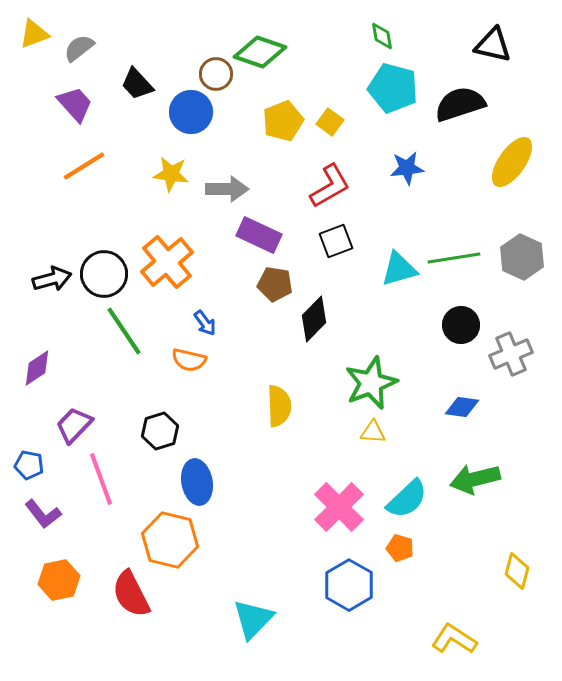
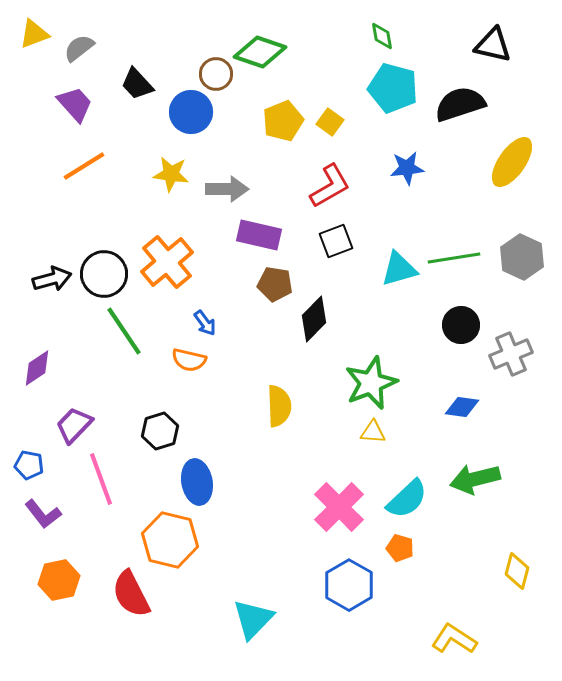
purple rectangle at (259, 235): rotated 12 degrees counterclockwise
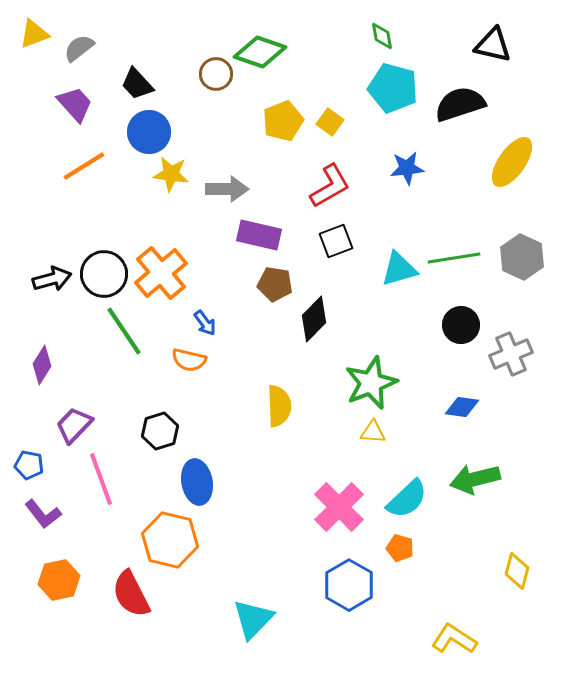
blue circle at (191, 112): moved 42 px left, 20 px down
orange cross at (167, 262): moved 6 px left, 11 px down
purple diamond at (37, 368): moved 5 px right, 3 px up; rotated 24 degrees counterclockwise
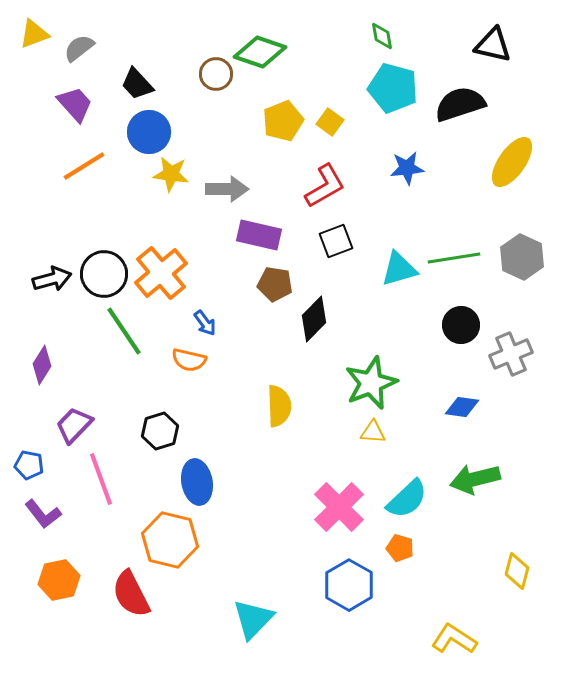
red L-shape at (330, 186): moved 5 px left
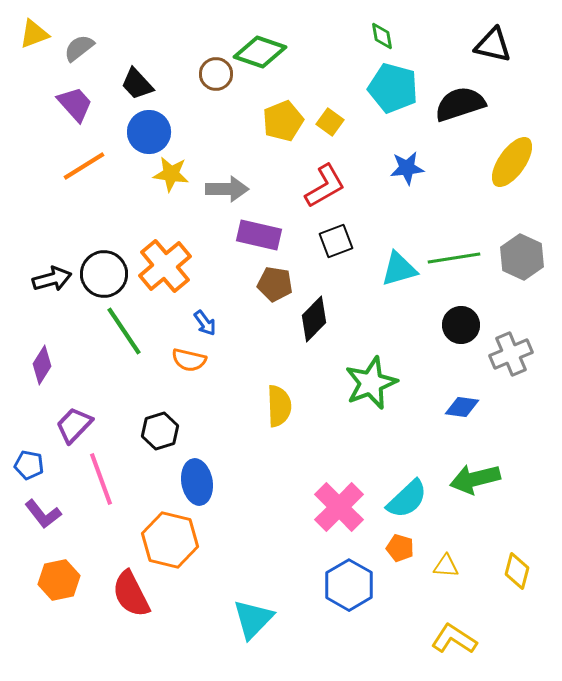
orange cross at (161, 273): moved 4 px right, 7 px up
yellow triangle at (373, 432): moved 73 px right, 134 px down
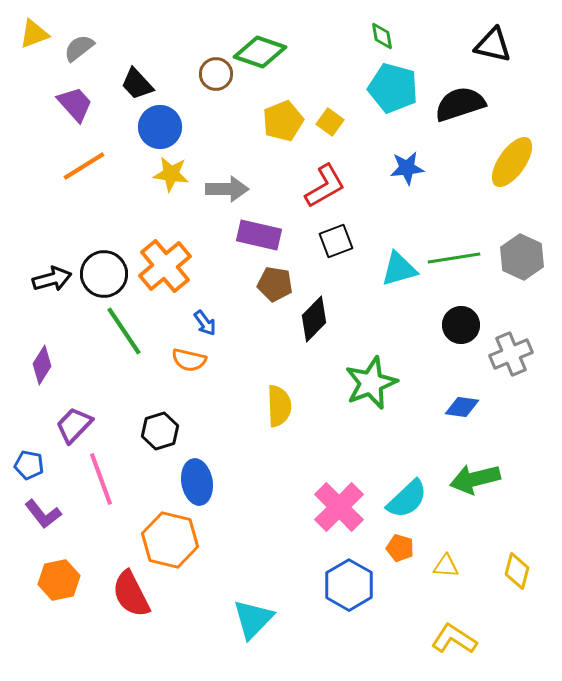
blue circle at (149, 132): moved 11 px right, 5 px up
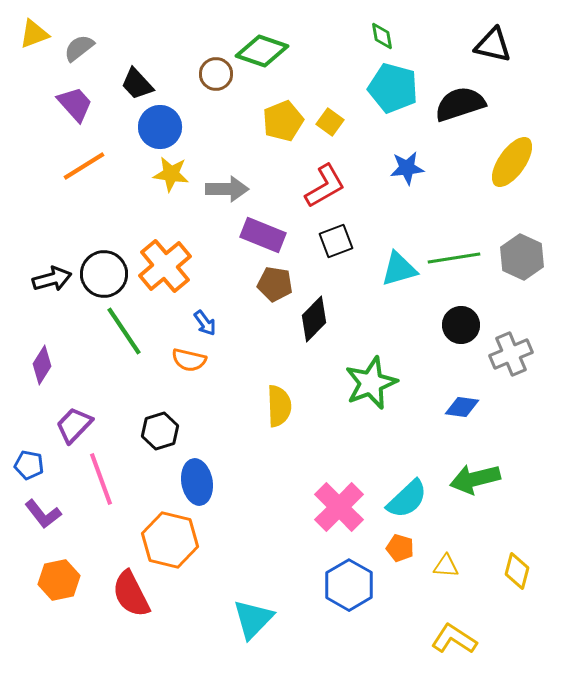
green diamond at (260, 52): moved 2 px right, 1 px up
purple rectangle at (259, 235): moved 4 px right; rotated 9 degrees clockwise
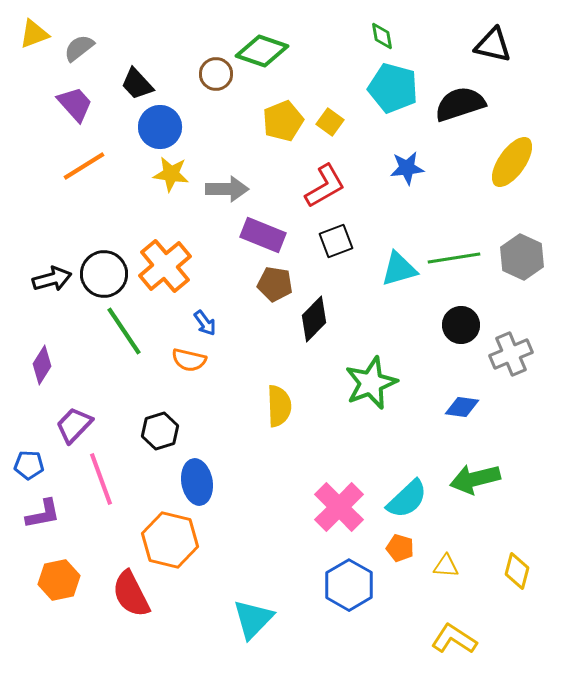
blue pentagon at (29, 465): rotated 8 degrees counterclockwise
purple L-shape at (43, 514): rotated 63 degrees counterclockwise
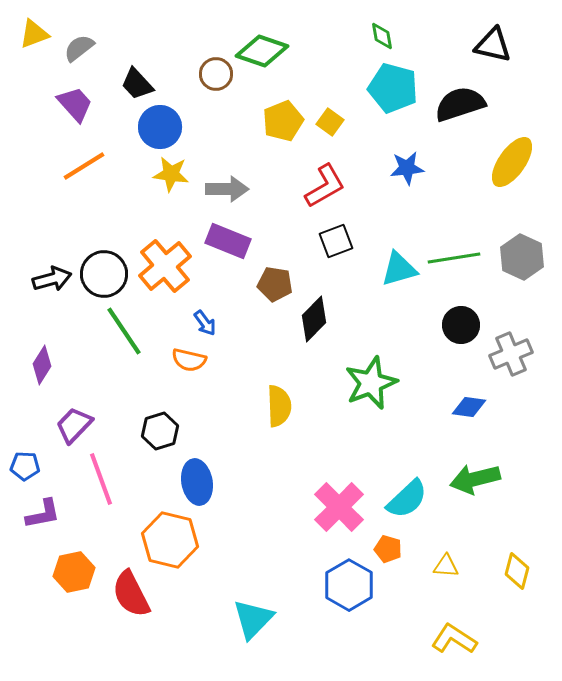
purple rectangle at (263, 235): moved 35 px left, 6 px down
blue diamond at (462, 407): moved 7 px right
blue pentagon at (29, 465): moved 4 px left, 1 px down
orange pentagon at (400, 548): moved 12 px left, 1 px down
orange hexagon at (59, 580): moved 15 px right, 8 px up
